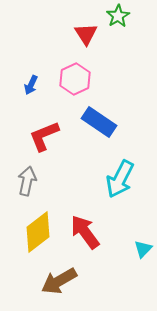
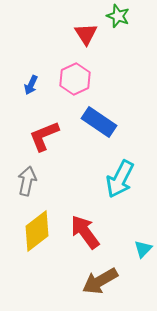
green star: rotated 20 degrees counterclockwise
yellow diamond: moved 1 px left, 1 px up
brown arrow: moved 41 px right
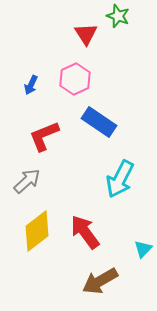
gray arrow: rotated 36 degrees clockwise
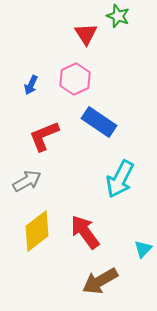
gray arrow: rotated 12 degrees clockwise
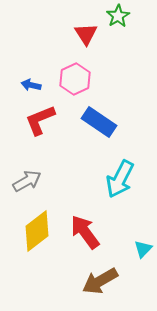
green star: rotated 20 degrees clockwise
blue arrow: rotated 78 degrees clockwise
red L-shape: moved 4 px left, 16 px up
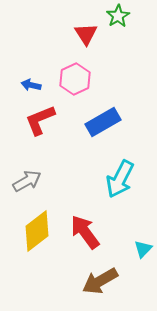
blue rectangle: moved 4 px right; rotated 64 degrees counterclockwise
